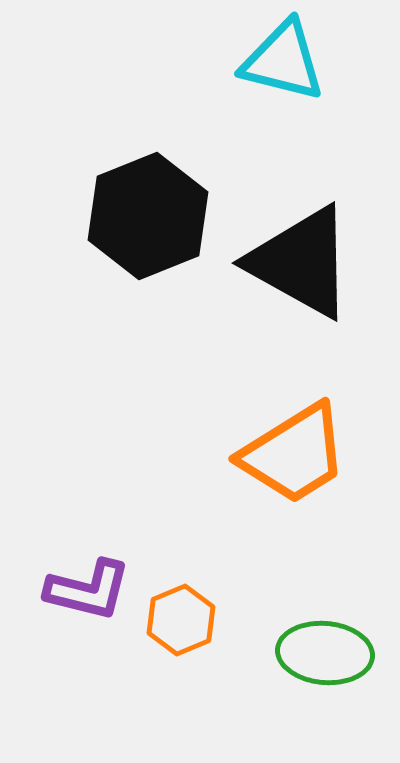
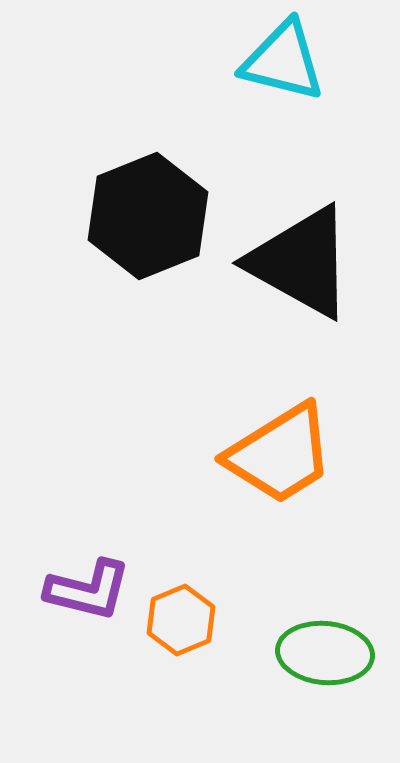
orange trapezoid: moved 14 px left
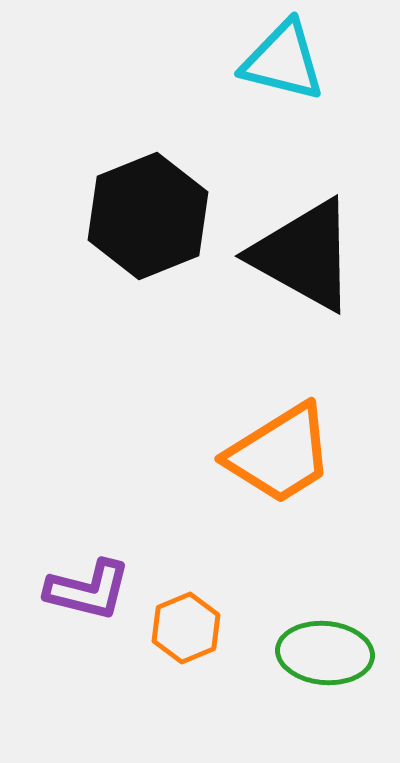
black triangle: moved 3 px right, 7 px up
orange hexagon: moved 5 px right, 8 px down
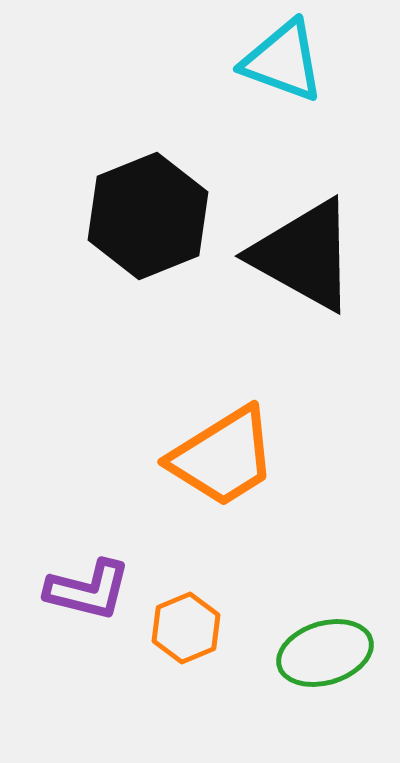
cyan triangle: rotated 6 degrees clockwise
orange trapezoid: moved 57 px left, 3 px down
green ellipse: rotated 22 degrees counterclockwise
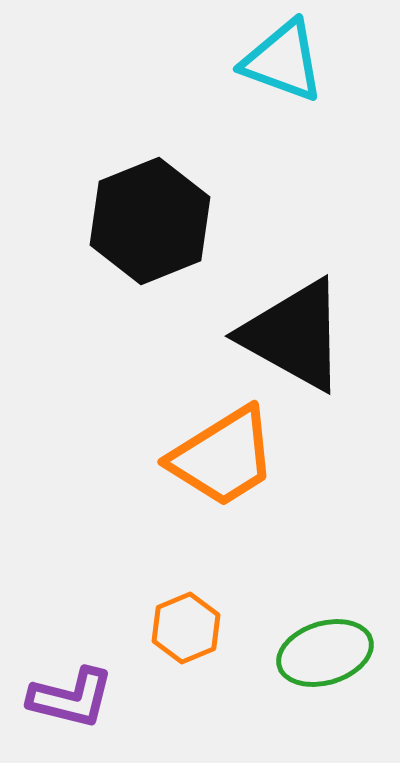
black hexagon: moved 2 px right, 5 px down
black triangle: moved 10 px left, 80 px down
purple L-shape: moved 17 px left, 108 px down
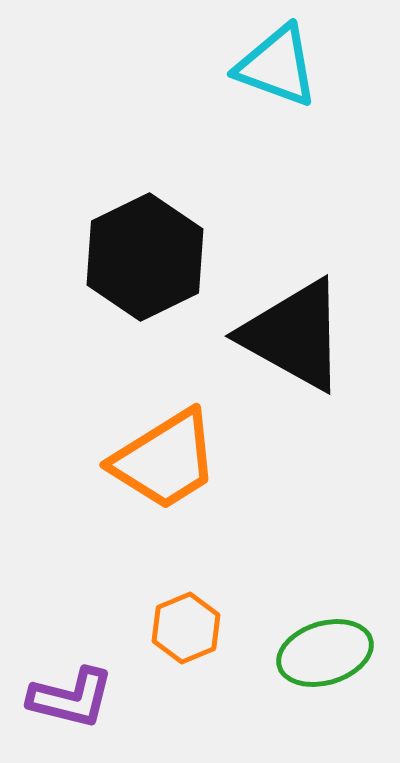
cyan triangle: moved 6 px left, 5 px down
black hexagon: moved 5 px left, 36 px down; rotated 4 degrees counterclockwise
orange trapezoid: moved 58 px left, 3 px down
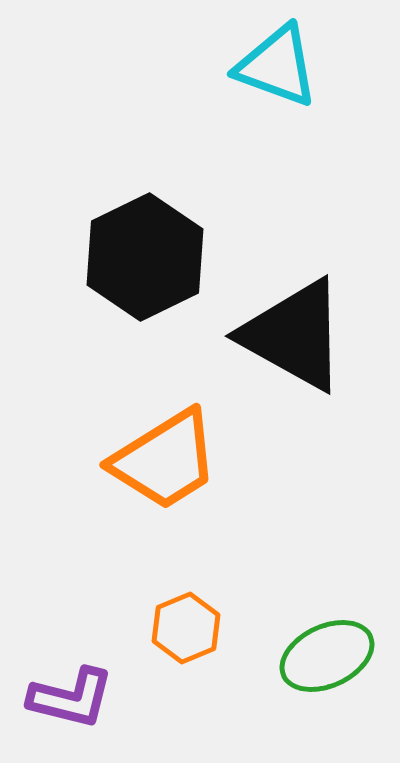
green ellipse: moved 2 px right, 3 px down; rotated 8 degrees counterclockwise
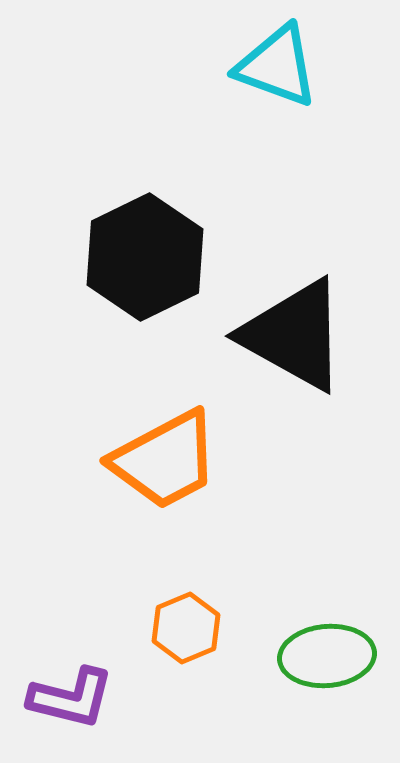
orange trapezoid: rotated 4 degrees clockwise
green ellipse: rotated 20 degrees clockwise
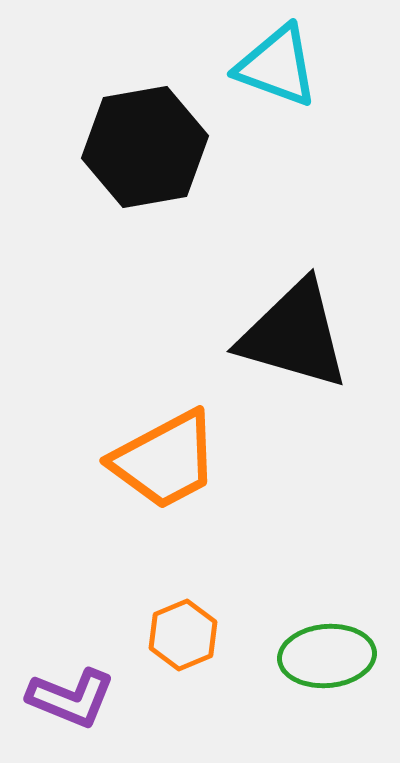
black hexagon: moved 110 px up; rotated 16 degrees clockwise
black triangle: rotated 13 degrees counterclockwise
orange hexagon: moved 3 px left, 7 px down
purple L-shape: rotated 8 degrees clockwise
